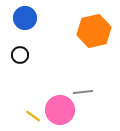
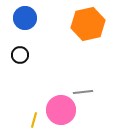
orange hexagon: moved 6 px left, 7 px up
pink circle: moved 1 px right
yellow line: moved 1 px right, 4 px down; rotated 70 degrees clockwise
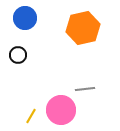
orange hexagon: moved 5 px left, 4 px down
black circle: moved 2 px left
gray line: moved 2 px right, 3 px up
yellow line: moved 3 px left, 4 px up; rotated 14 degrees clockwise
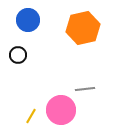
blue circle: moved 3 px right, 2 px down
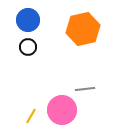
orange hexagon: moved 1 px down
black circle: moved 10 px right, 8 px up
pink circle: moved 1 px right
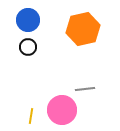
yellow line: rotated 21 degrees counterclockwise
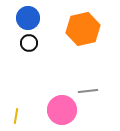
blue circle: moved 2 px up
black circle: moved 1 px right, 4 px up
gray line: moved 3 px right, 2 px down
yellow line: moved 15 px left
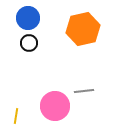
gray line: moved 4 px left
pink circle: moved 7 px left, 4 px up
